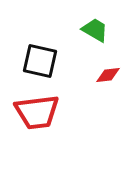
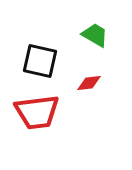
green trapezoid: moved 5 px down
red diamond: moved 19 px left, 8 px down
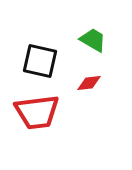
green trapezoid: moved 2 px left, 5 px down
